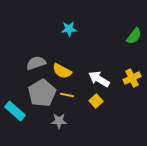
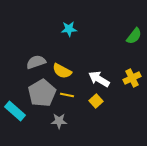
gray semicircle: moved 1 px up
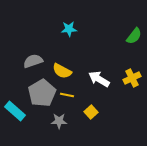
gray semicircle: moved 3 px left, 1 px up
yellow square: moved 5 px left, 11 px down
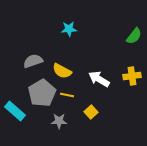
yellow cross: moved 2 px up; rotated 18 degrees clockwise
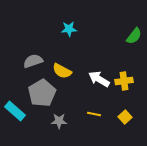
yellow cross: moved 8 px left, 5 px down
yellow line: moved 27 px right, 19 px down
yellow square: moved 34 px right, 5 px down
